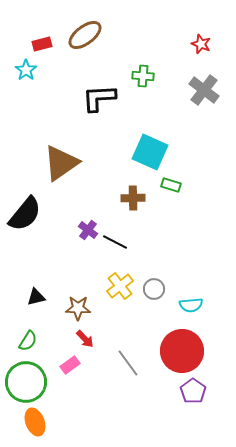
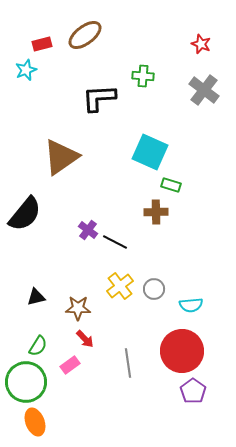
cyan star: rotated 15 degrees clockwise
brown triangle: moved 6 px up
brown cross: moved 23 px right, 14 px down
green semicircle: moved 10 px right, 5 px down
gray line: rotated 28 degrees clockwise
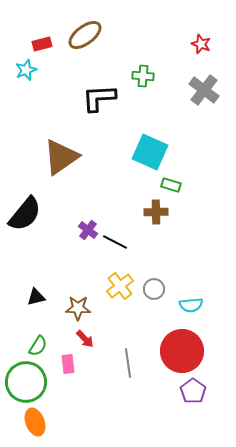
pink rectangle: moved 2 px left, 1 px up; rotated 60 degrees counterclockwise
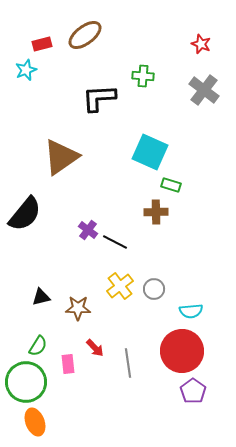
black triangle: moved 5 px right
cyan semicircle: moved 6 px down
red arrow: moved 10 px right, 9 px down
